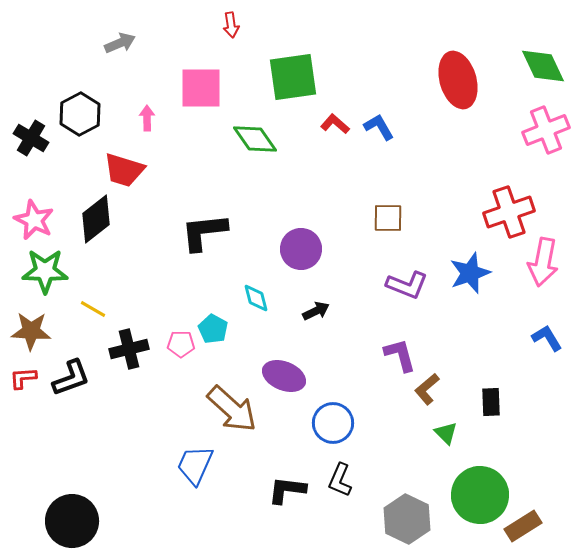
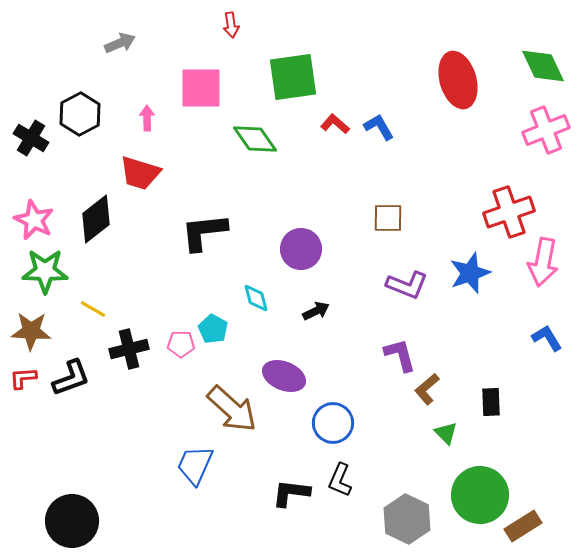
red trapezoid at (124, 170): moved 16 px right, 3 px down
black L-shape at (287, 490): moved 4 px right, 3 px down
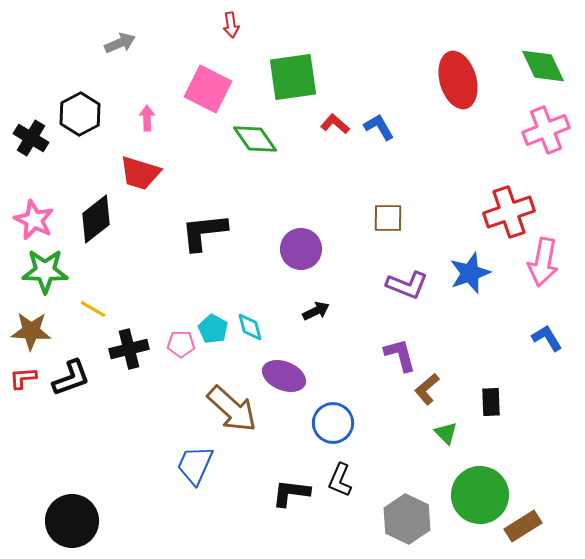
pink square at (201, 88): moved 7 px right, 1 px down; rotated 27 degrees clockwise
cyan diamond at (256, 298): moved 6 px left, 29 px down
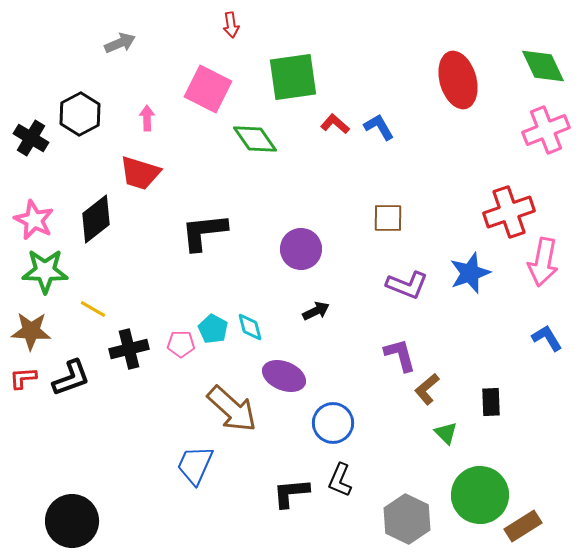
black L-shape at (291, 493): rotated 12 degrees counterclockwise
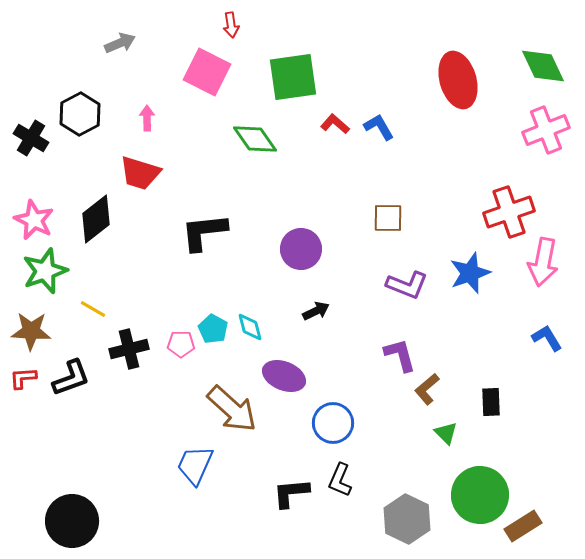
pink square at (208, 89): moved 1 px left, 17 px up
green star at (45, 271): rotated 21 degrees counterclockwise
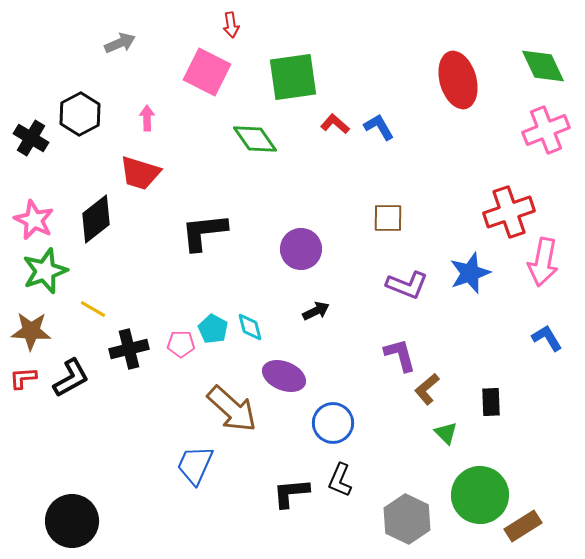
black L-shape at (71, 378): rotated 9 degrees counterclockwise
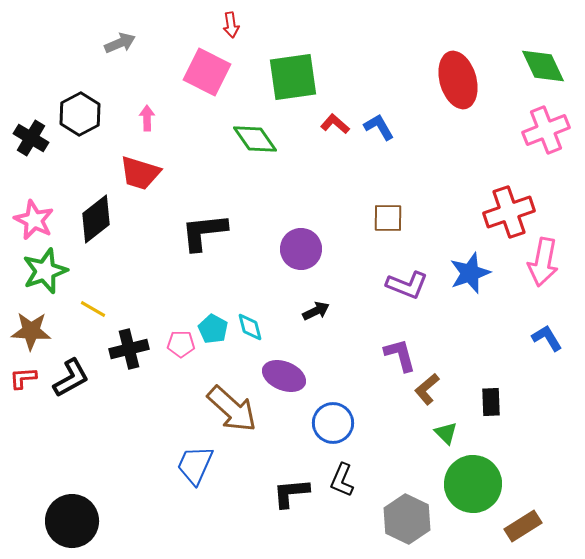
black L-shape at (340, 480): moved 2 px right
green circle at (480, 495): moved 7 px left, 11 px up
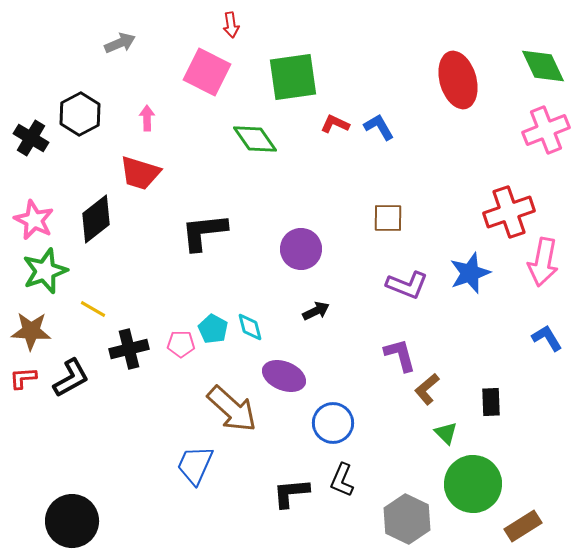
red L-shape at (335, 124): rotated 16 degrees counterclockwise
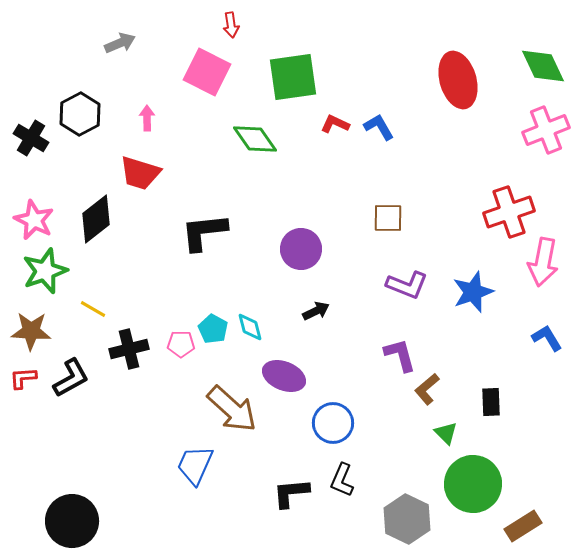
blue star at (470, 273): moved 3 px right, 19 px down
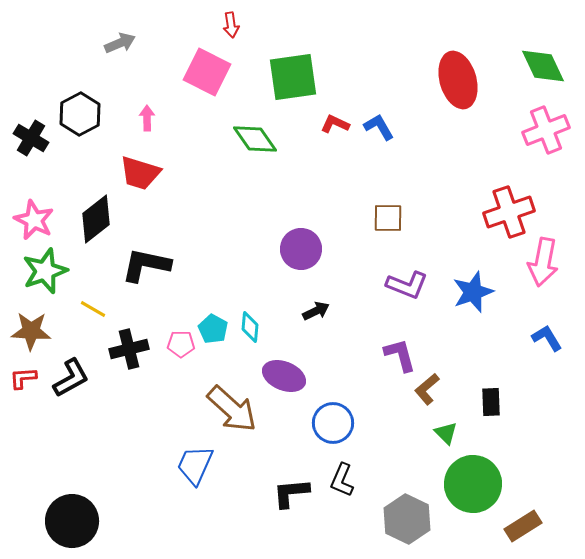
black L-shape at (204, 232): moved 58 px left, 33 px down; rotated 18 degrees clockwise
cyan diamond at (250, 327): rotated 20 degrees clockwise
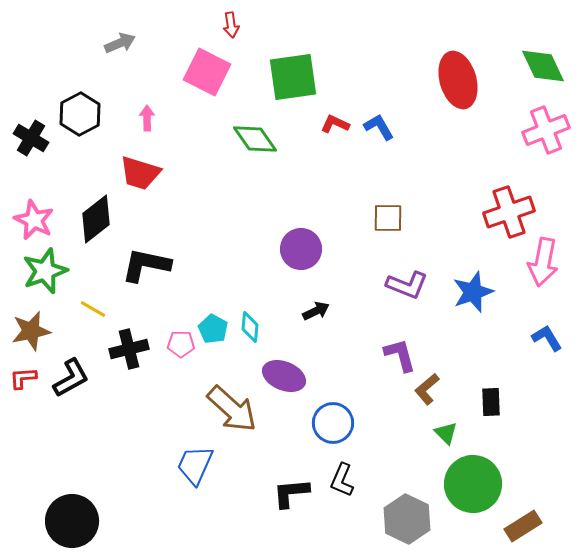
brown star at (31, 331): rotated 15 degrees counterclockwise
